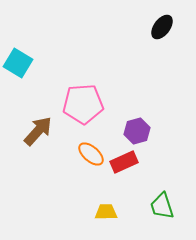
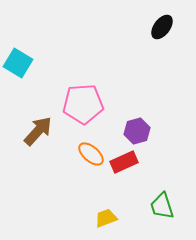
yellow trapezoid: moved 6 px down; rotated 20 degrees counterclockwise
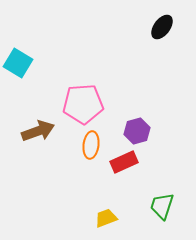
brown arrow: rotated 28 degrees clockwise
orange ellipse: moved 9 px up; rotated 56 degrees clockwise
green trapezoid: rotated 36 degrees clockwise
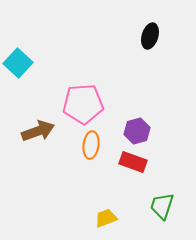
black ellipse: moved 12 px left, 9 px down; rotated 20 degrees counterclockwise
cyan square: rotated 12 degrees clockwise
red rectangle: moved 9 px right; rotated 44 degrees clockwise
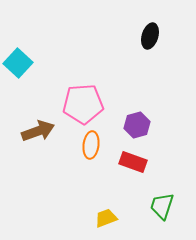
purple hexagon: moved 6 px up
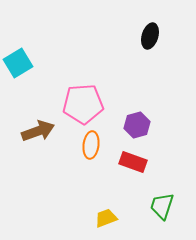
cyan square: rotated 16 degrees clockwise
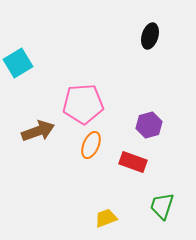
purple hexagon: moved 12 px right
orange ellipse: rotated 16 degrees clockwise
